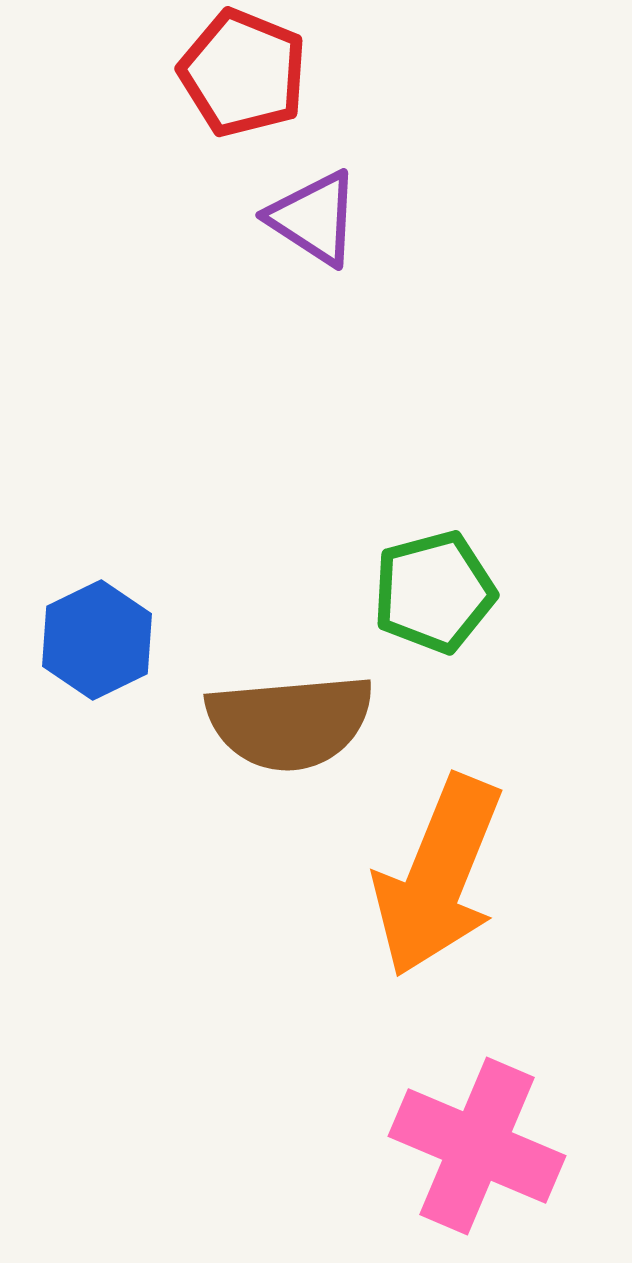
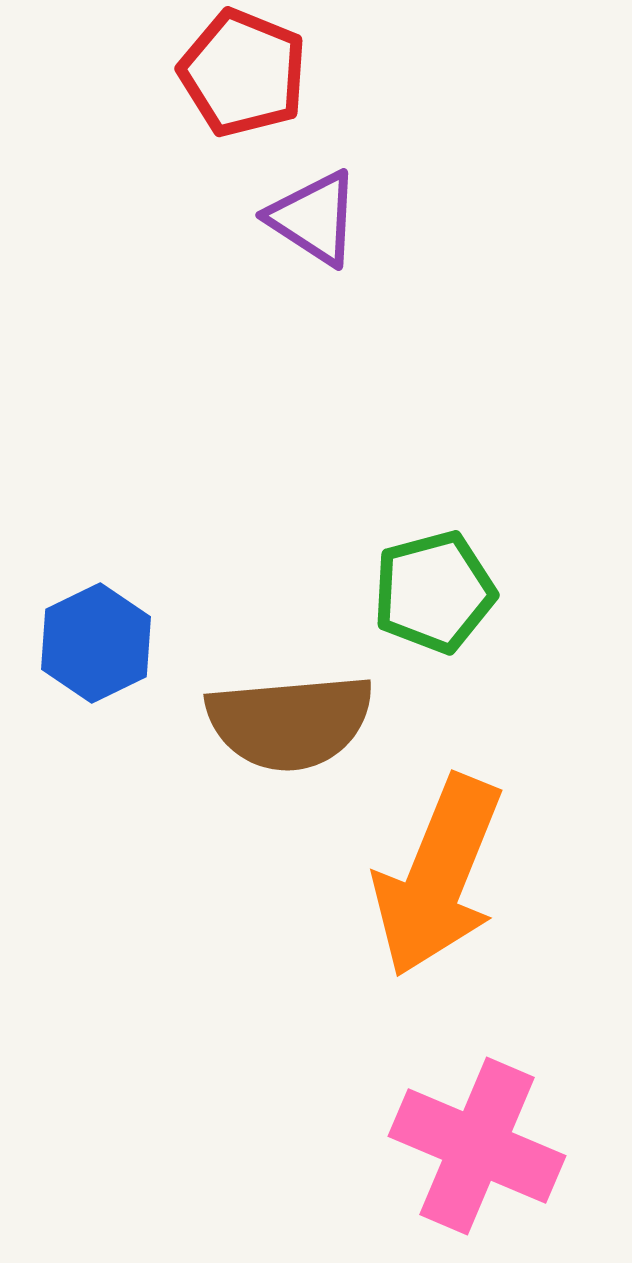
blue hexagon: moved 1 px left, 3 px down
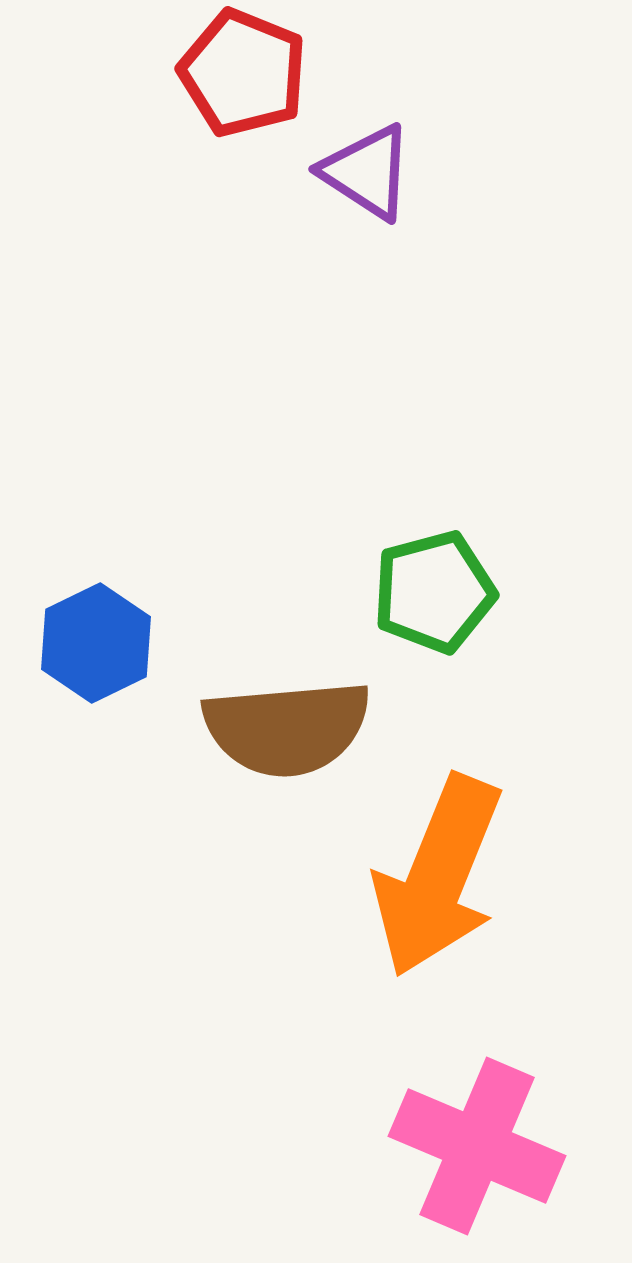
purple triangle: moved 53 px right, 46 px up
brown semicircle: moved 3 px left, 6 px down
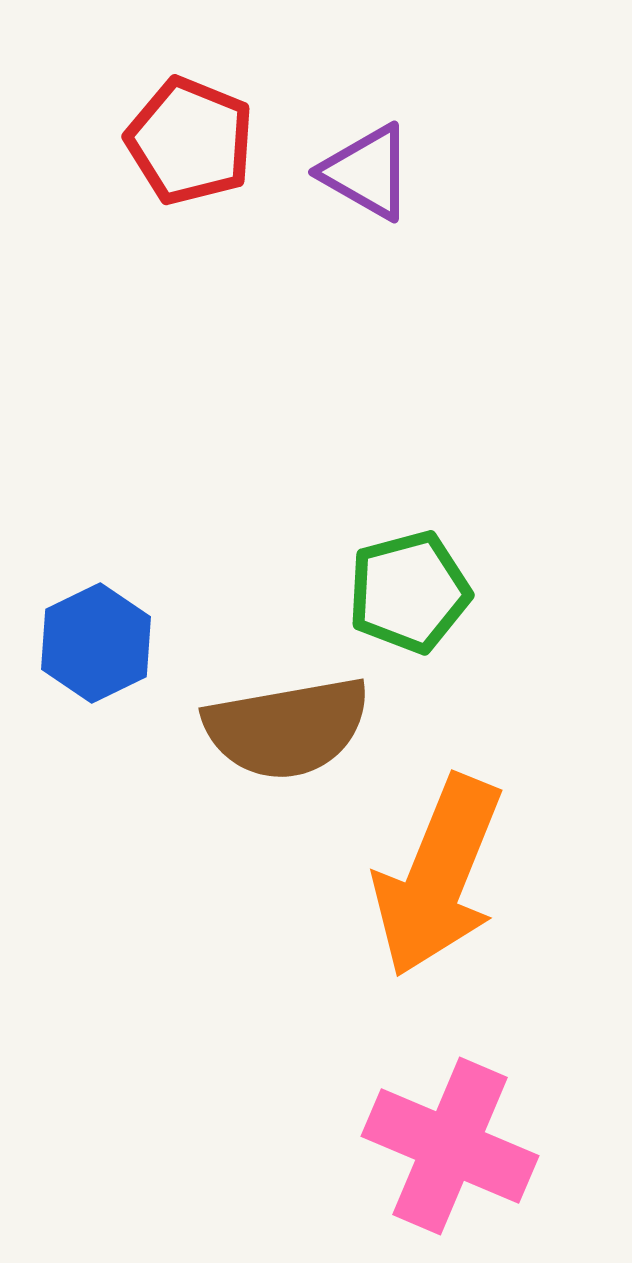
red pentagon: moved 53 px left, 68 px down
purple triangle: rotated 3 degrees counterclockwise
green pentagon: moved 25 px left
brown semicircle: rotated 5 degrees counterclockwise
pink cross: moved 27 px left
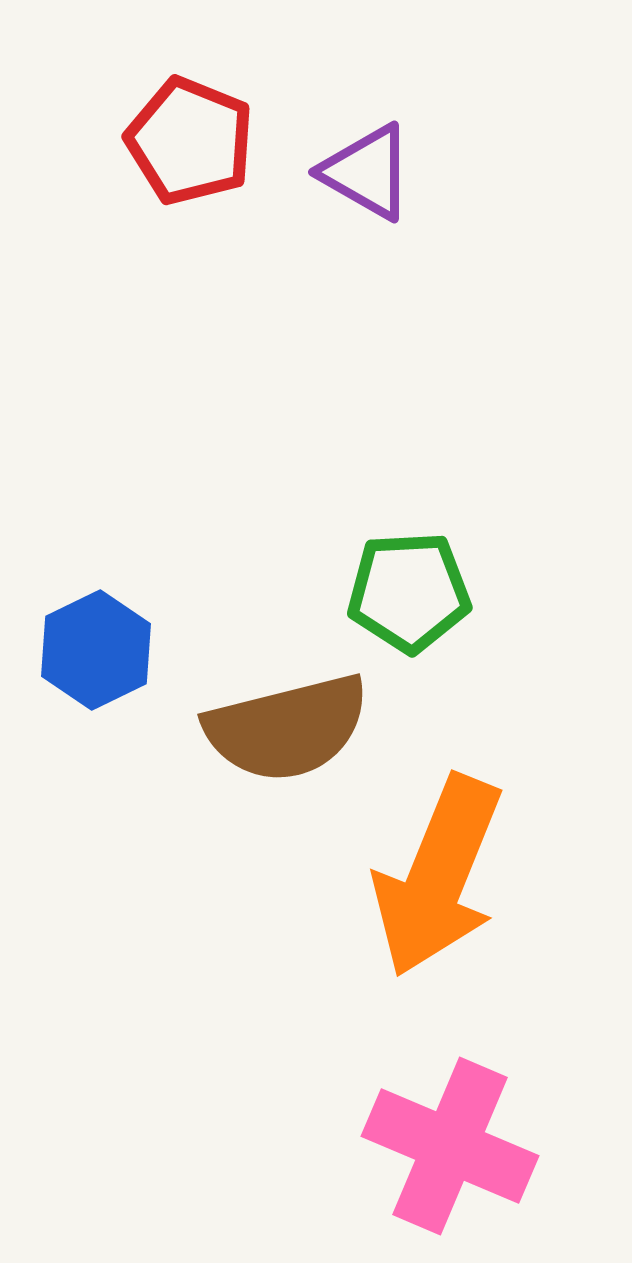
green pentagon: rotated 12 degrees clockwise
blue hexagon: moved 7 px down
brown semicircle: rotated 4 degrees counterclockwise
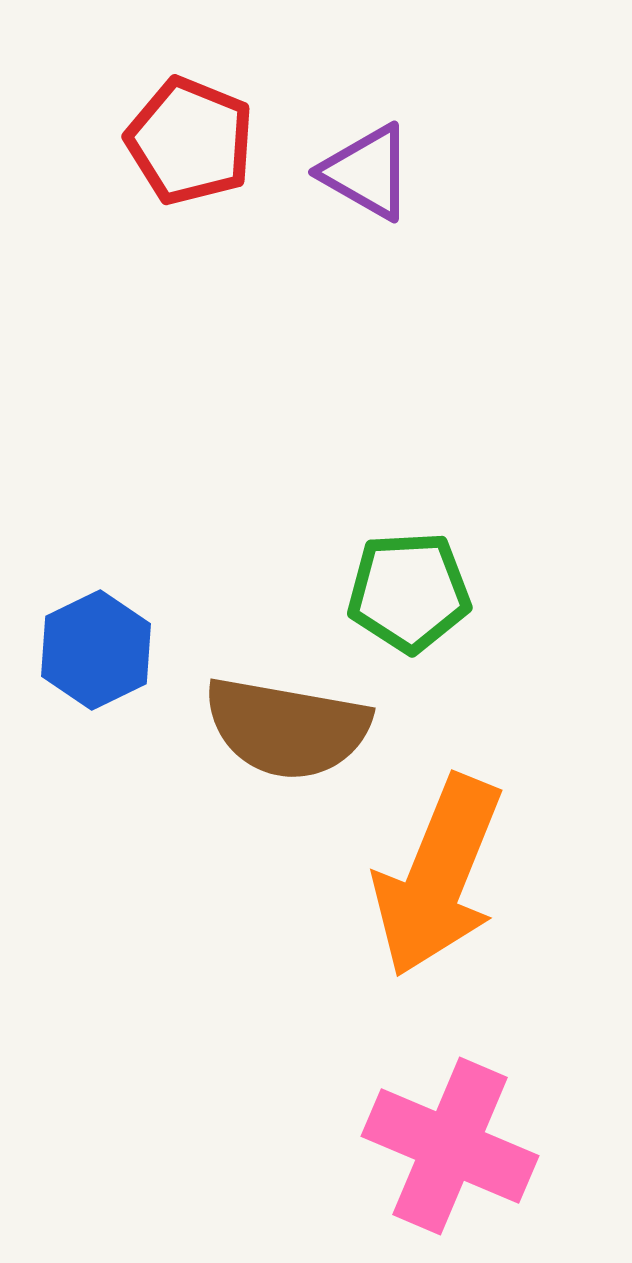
brown semicircle: rotated 24 degrees clockwise
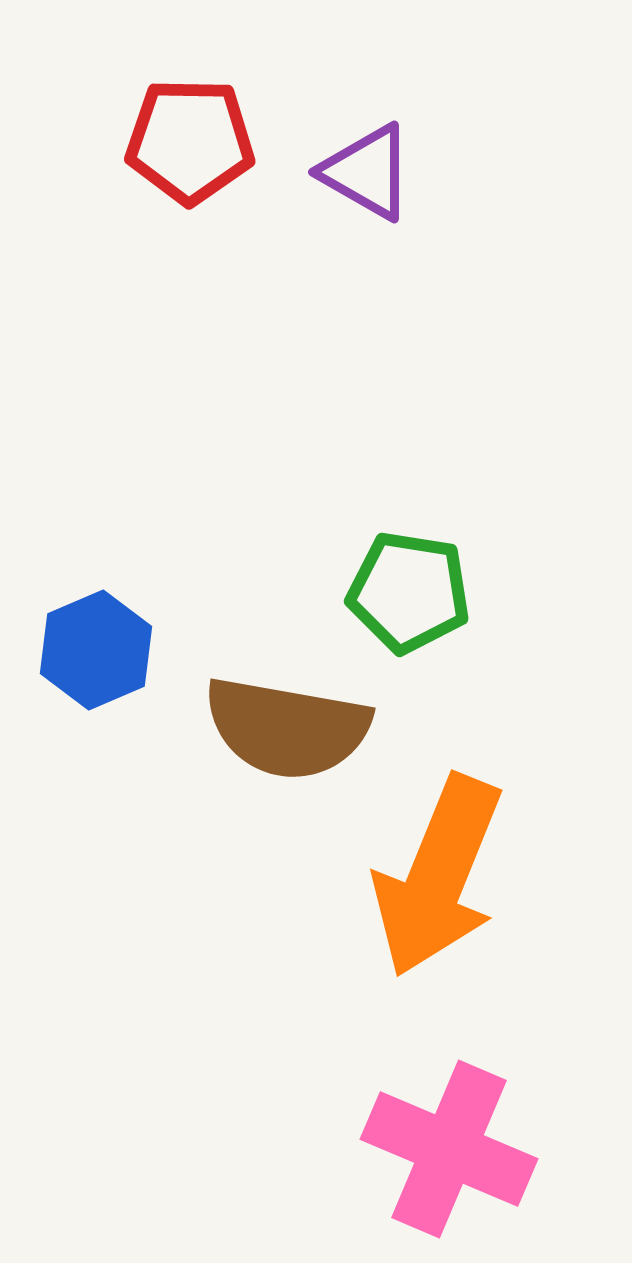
red pentagon: rotated 21 degrees counterclockwise
green pentagon: rotated 12 degrees clockwise
blue hexagon: rotated 3 degrees clockwise
pink cross: moved 1 px left, 3 px down
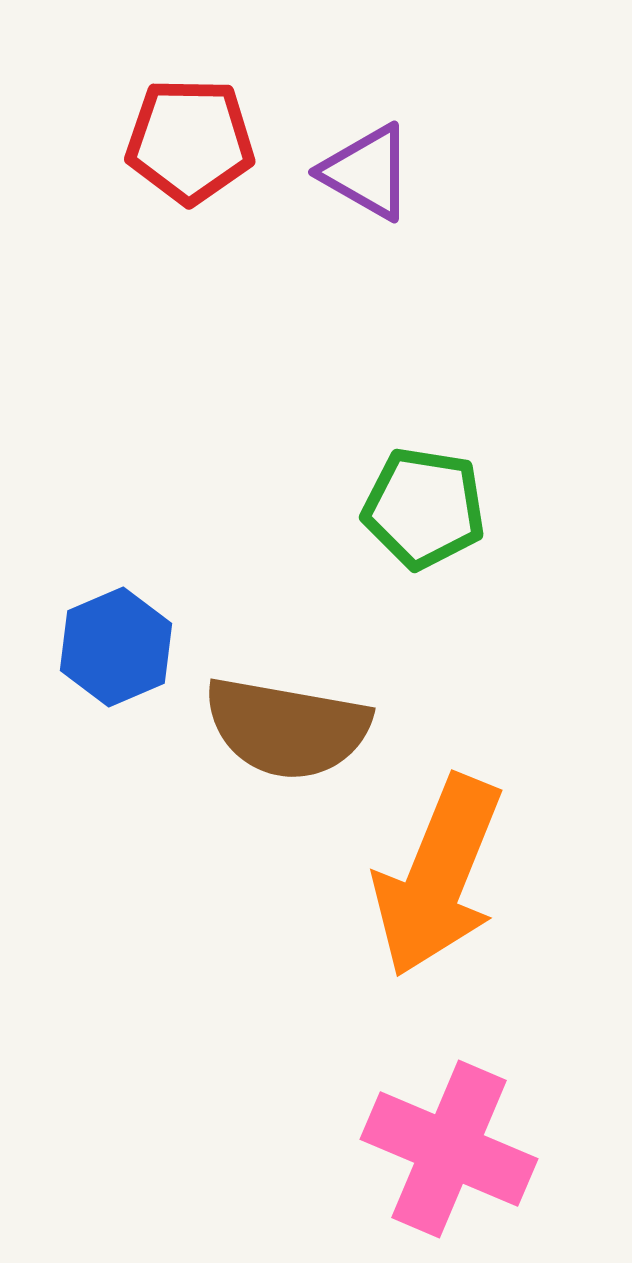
green pentagon: moved 15 px right, 84 px up
blue hexagon: moved 20 px right, 3 px up
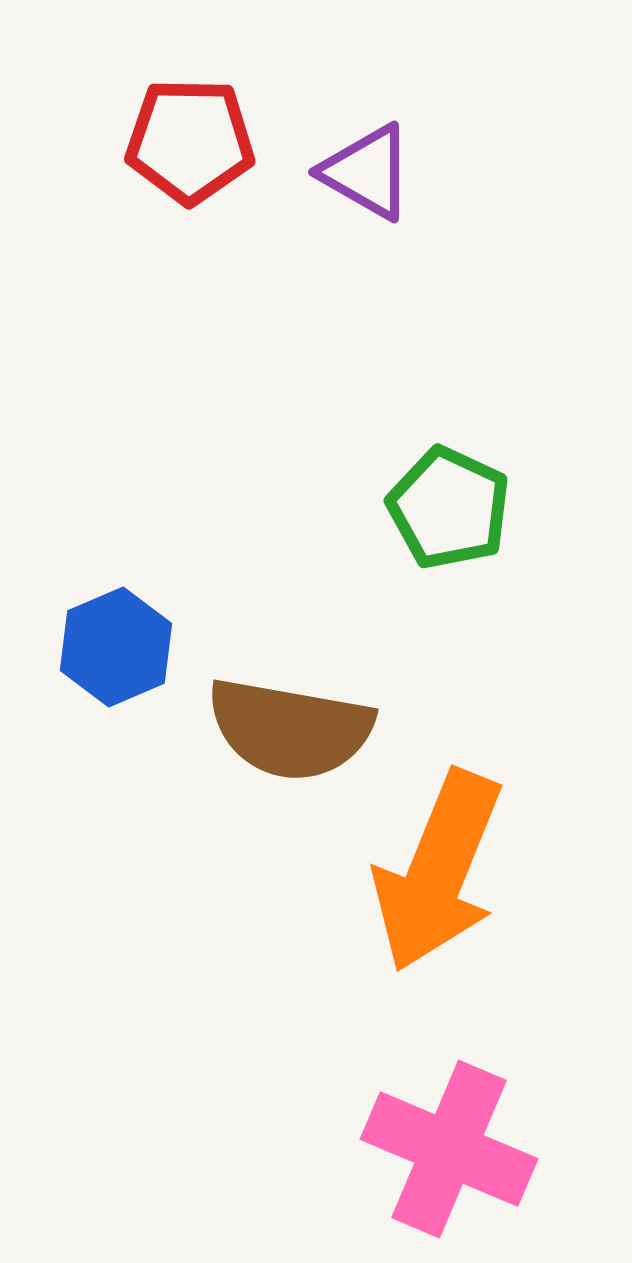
green pentagon: moved 25 px right; rotated 16 degrees clockwise
brown semicircle: moved 3 px right, 1 px down
orange arrow: moved 5 px up
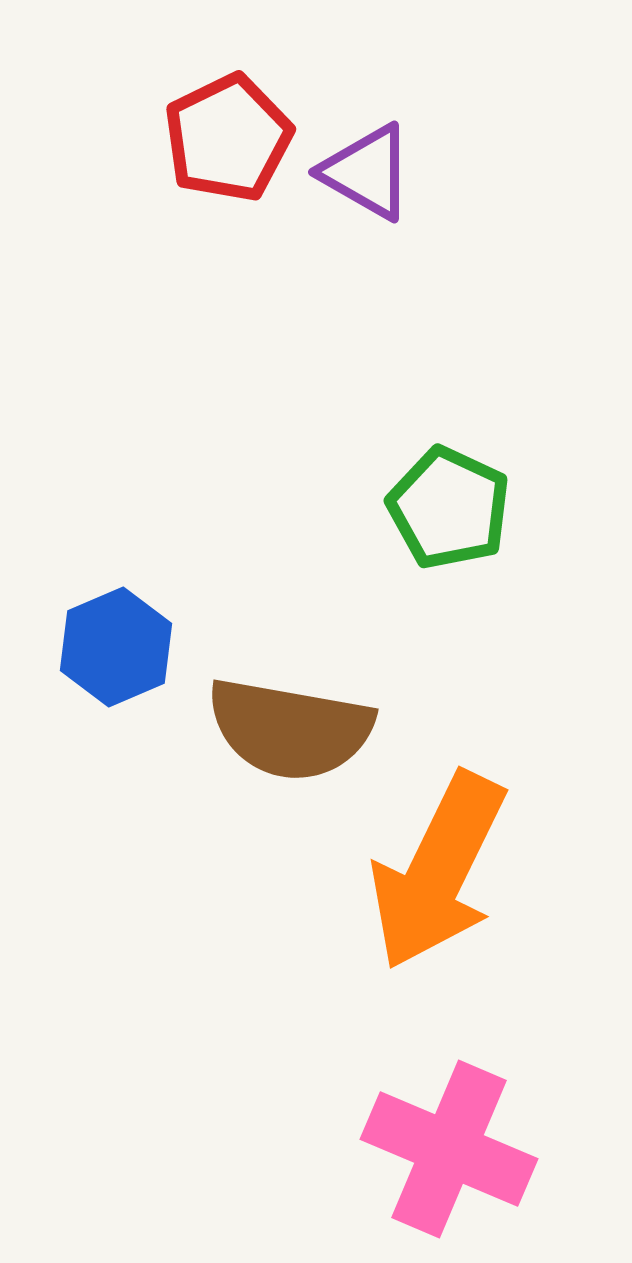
red pentagon: moved 38 px right, 3 px up; rotated 27 degrees counterclockwise
orange arrow: rotated 4 degrees clockwise
